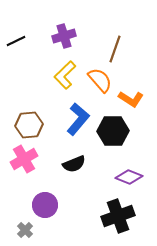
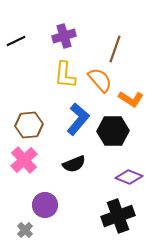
yellow L-shape: rotated 40 degrees counterclockwise
pink cross: moved 1 px down; rotated 12 degrees counterclockwise
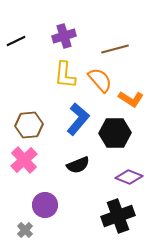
brown line: rotated 56 degrees clockwise
black hexagon: moved 2 px right, 2 px down
black semicircle: moved 4 px right, 1 px down
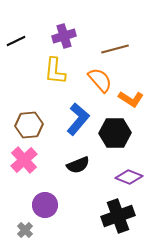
yellow L-shape: moved 10 px left, 4 px up
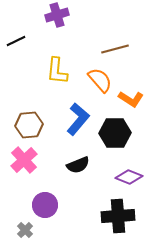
purple cross: moved 7 px left, 21 px up
yellow L-shape: moved 2 px right
black cross: rotated 16 degrees clockwise
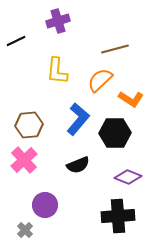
purple cross: moved 1 px right, 6 px down
orange semicircle: rotated 92 degrees counterclockwise
purple diamond: moved 1 px left
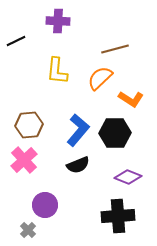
purple cross: rotated 20 degrees clockwise
orange semicircle: moved 2 px up
blue L-shape: moved 11 px down
gray cross: moved 3 px right
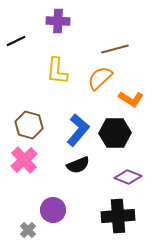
brown hexagon: rotated 20 degrees clockwise
purple circle: moved 8 px right, 5 px down
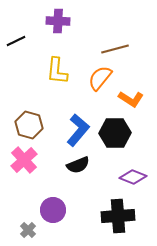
orange semicircle: rotated 8 degrees counterclockwise
purple diamond: moved 5 px right
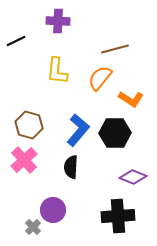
black semicircle: moved 7 px left, 2 px down; rotated 115 degrees clockwise
gray cross: moved 5 px right, 3 px up
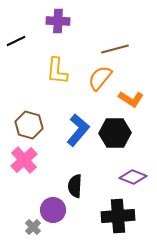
black semicircle: moved 4 px right, 19 px down
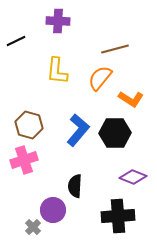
pink cross: rotated 24 degrees clockwise
